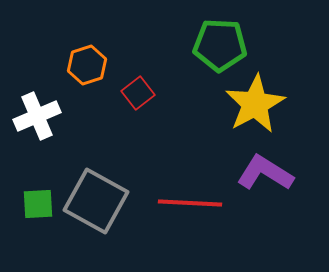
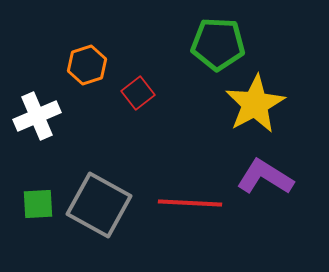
green pentagon: moved 2 px left, 1 px up
purple L-shape: moved 4 px down
gray square: moved 3 px right, 4 px down
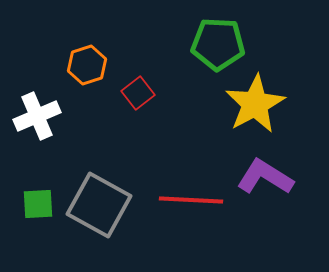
red line: moved 1 px right, 3 px up
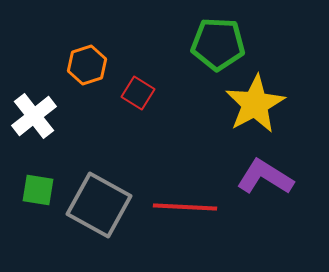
red square: rotated 20 degrees counterclockwise
white cross: moved 3 px left; rotated 15 degrees counterclockwise
red line: moved 6 px left, 7 px down
green square: moved 14 px up; rotated 12 degrees clockwise
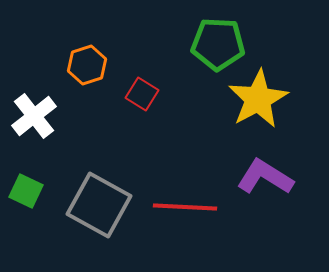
red square: moved 4 px right, 1 px down
yellow star: moved 3 px right, 5 px up
green square: moved 12 px left, 1 px down; rotated 16 degrees clockwise
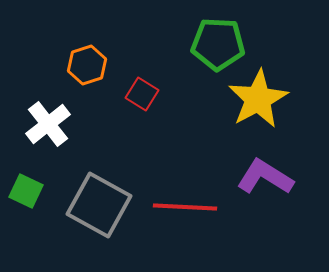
white cross: moved 14 px right, 8 px down
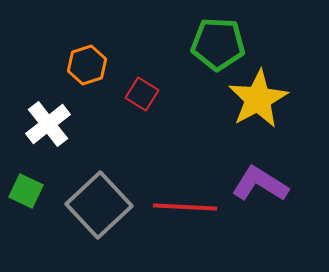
purple L-shape: moved 5 px left, 7 px down
gray square: rotated 18 degrees clockwise
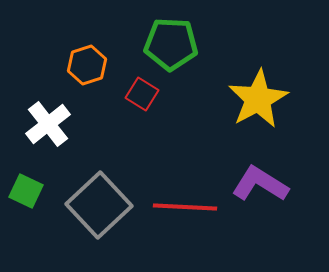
green pentagon: moved 47 px left
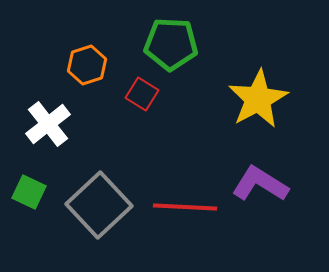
green square: moved 3 px right, 1 px down
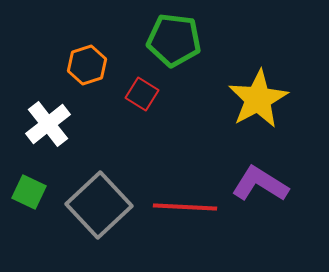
green pentagon: moved 3 px right, 4 px up; rotated 4 degrees clockwise
